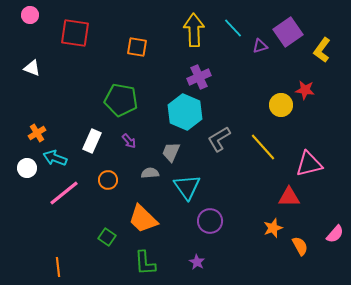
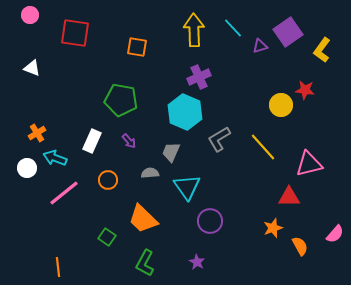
green L-shape: rotated 32 degrees clockwise
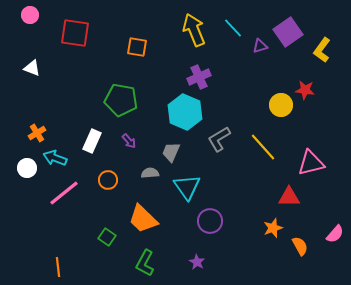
yellow arrow: rotated 20 degrees counterclockwise
pink triangle: moved 2 px right, 1 px up
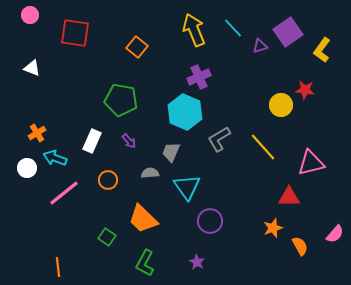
orange square: rotated 30 degrees clockwise
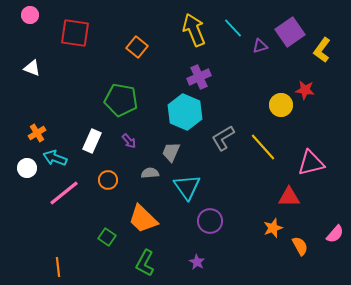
purple square: moved 2 px right
gray L-shape: moved 4 px right, 1 px up
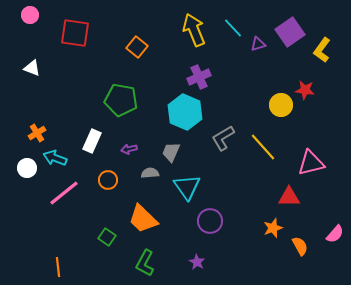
purple triangle: moved 2 px left, 2 px up
purple arrow: moved 8 px down; rotated 119 degrees clockwise
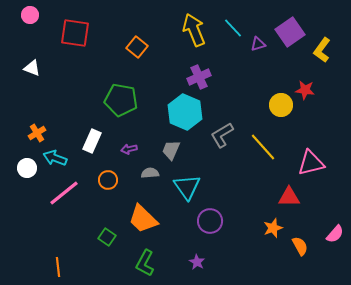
gray L-shape: moved 1 px left, 3 px up
gray trapezoid: moved 2 px up
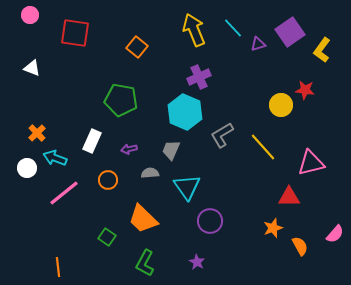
orange cross: rotated 12 degrees counterclockwise
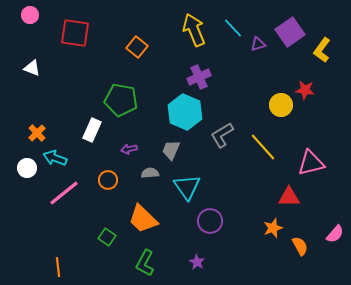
white rectangle: moved 11 px up
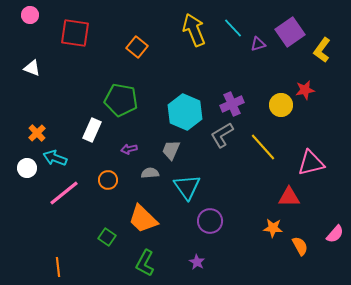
purple cross: moved 33 px right, 27 px down
red star: rotated 18 degrees counterclockwise
orange star: rotated 24 degrees clockwise
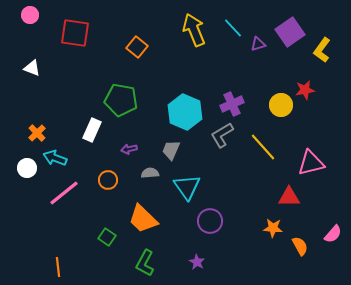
pink semicircle: moved 2 px left
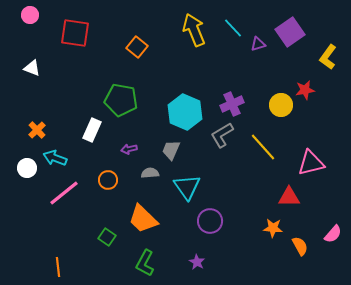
yellow L-shape: moved 6 px right, 7 px down
orange cross: moved 3 px up
